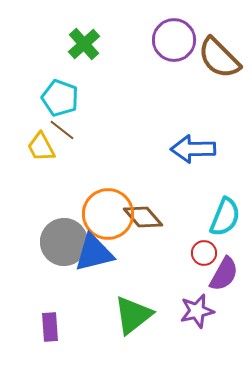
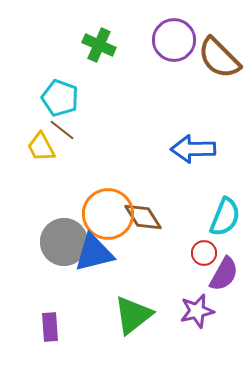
green cross: moved 15 px right, 1 px down; rotated 24 degrees counterclockwise
brown diamond: rotated 9 degrees clockwise
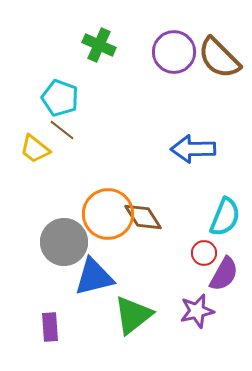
purple circle: moved 12 px down
yellow trapezoid: moved 6 px left, 2 px down; rotated 24 degrees counterclockwise
blue triangle: moved 24 px down
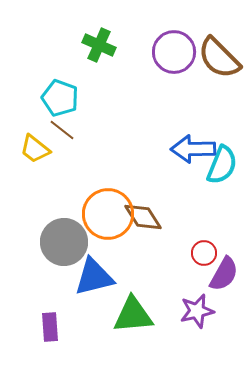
cyan semicircle: moved 3 px left, 52 px up
green triangle: rotated 33 degrees clockwise
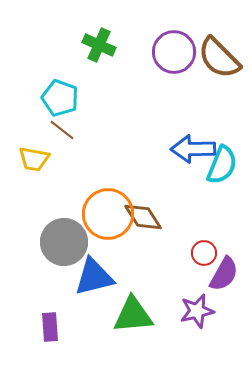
yellow trapezoid: moved 1 px left, 10 px down; rotated 28 degrees counterclockwise
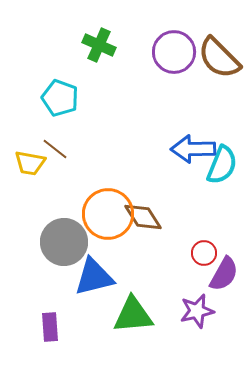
brown line: moved 7 px left, 19 px down
yellow trapezoid: moved 4 px left, 4 px down
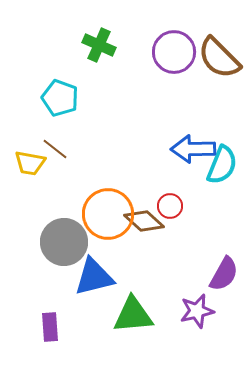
brown diamond: moved 1 px right, 4 px down; rotated 15 degrees counterclockwise
red circle: moved 34 px left, 47 px up
